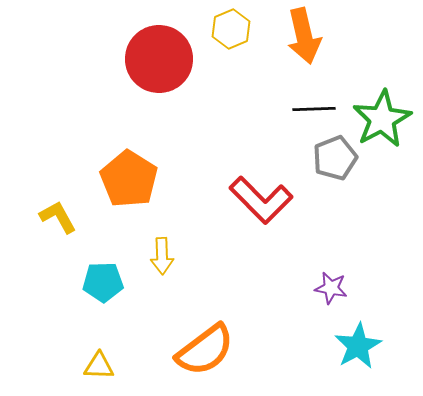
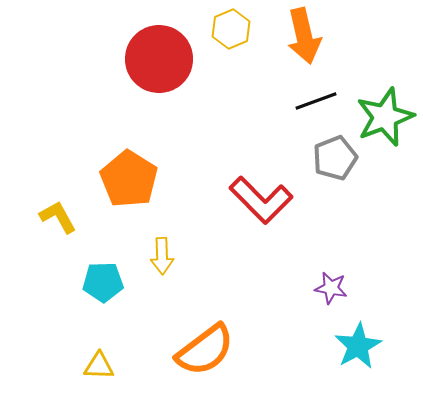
black line: moved 2 px right, 8 px up; rotated 18 degrees counterclockwise
green star: moved 3 px right, 2 px up; rotated 8 degrees clockwise
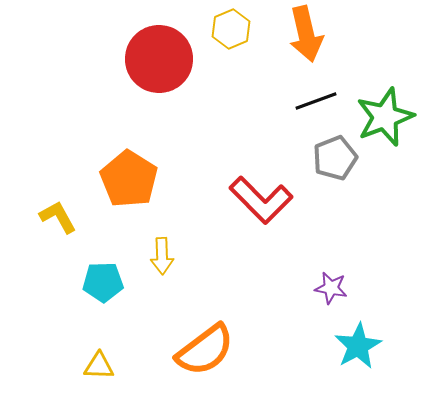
orange arrow: moved 2 px right, 2 px up
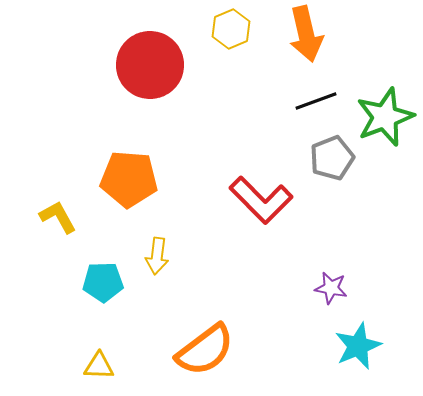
red circle: moved 9 px left, 6 px down
gray pentagon: moved 3 px left
orange pentagon: rotated 28 degrees counterclockwise
yellow arrow: moved 5 px left; rotated 9 degrees clockwise
cyan star: rotated 6 degrees clockwise
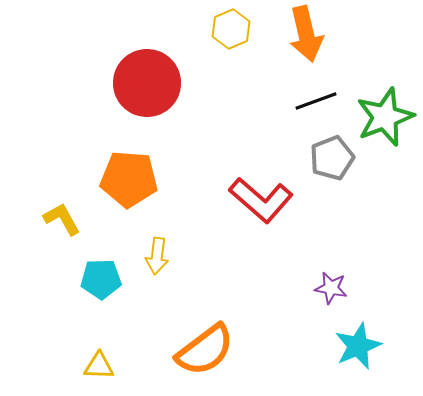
red circle: moved 3 px left, 18 px down
red L-shape: rotated 4 degrees counterclockwise
yellow L-shape: moved 4 px right, 2 px down
cyan pentagon: moved 2 px left, 3 px up
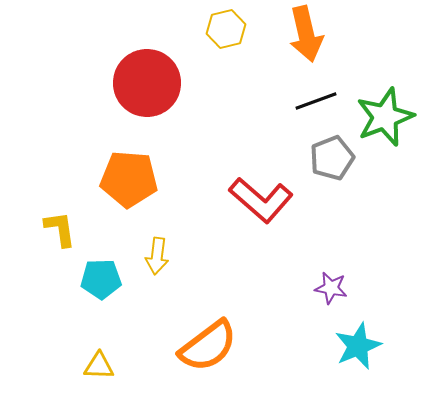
yellow hexagon: moved 5 px left; rotated 9 degrees clockwise
yellow L-shape: moved 2 px left, 10 px down; rotated 21 degrees clockwise
orange semicircle: moved 3 px right, 4 px up
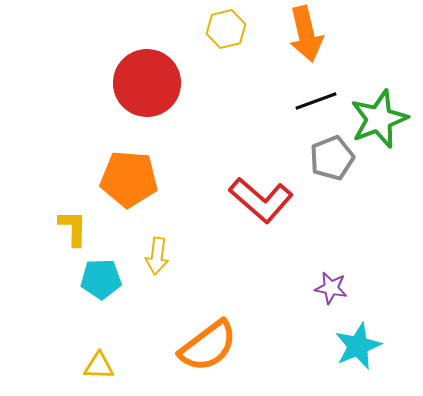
green star: moved 6 px left, 2 px down
yellow L-shape: moved 13 px right, 1 px up; rotated 9 degrees clockwise
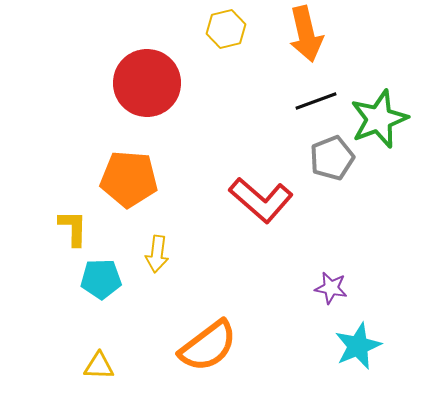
yellow arrow: moved 2 px up
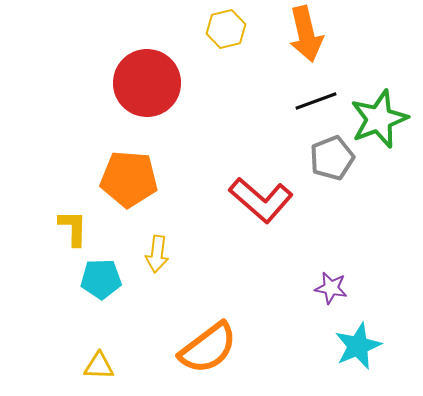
orange semicircle: moved 2 px down
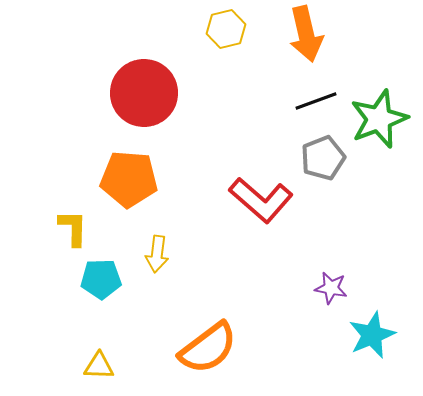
red circle: moved 3 px left, 10 px down
gray pentagon: moved 9 px left
cyan star: moved 14 px right, 11 px up
